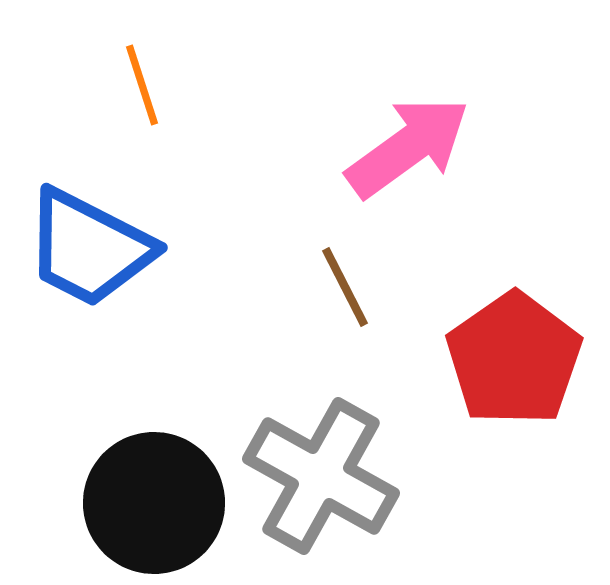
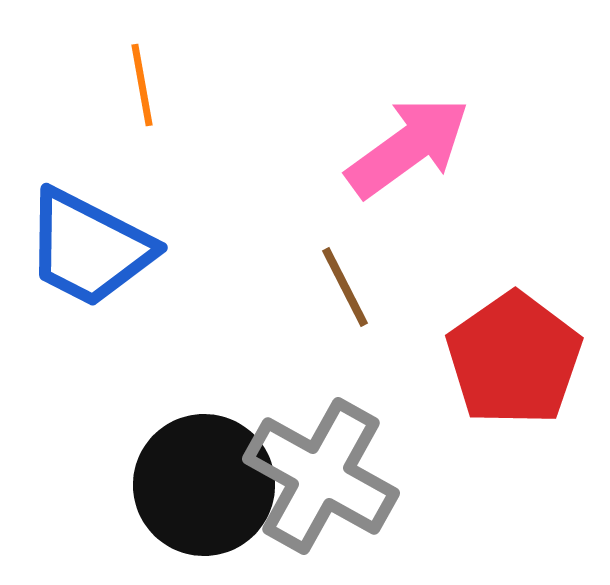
orange line: rotated 8 degrees clockwise
black circle: moved 50 px right, 18 px up
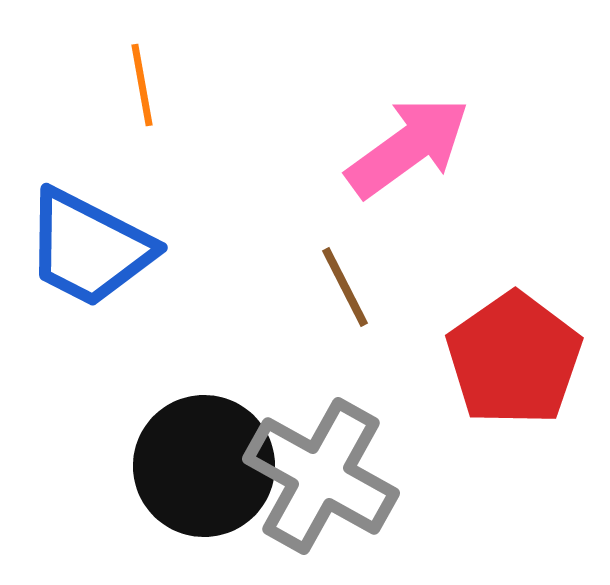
black circle: moved 19 px up
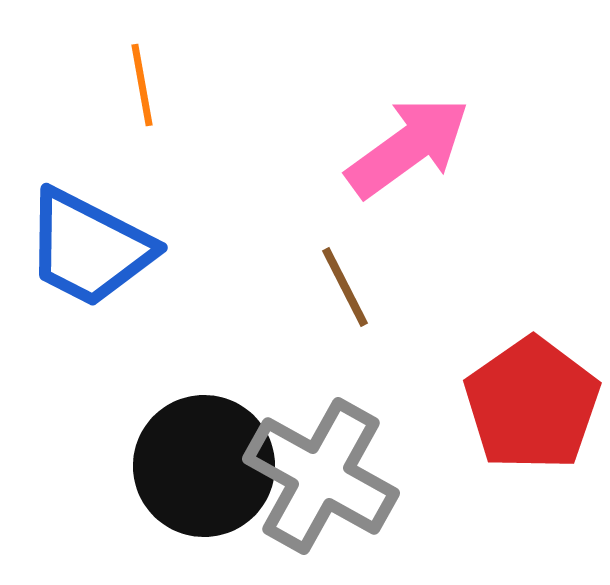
red pentagon: moved 18 px right, 45 px down
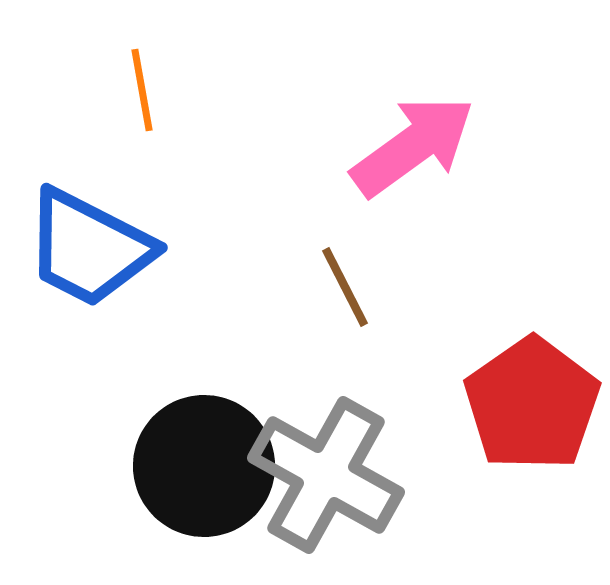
orange line: moved 5 px down
pink arrow: moved 5 px right, 1 px up
gray cross: moved 5 px right, 1 px up
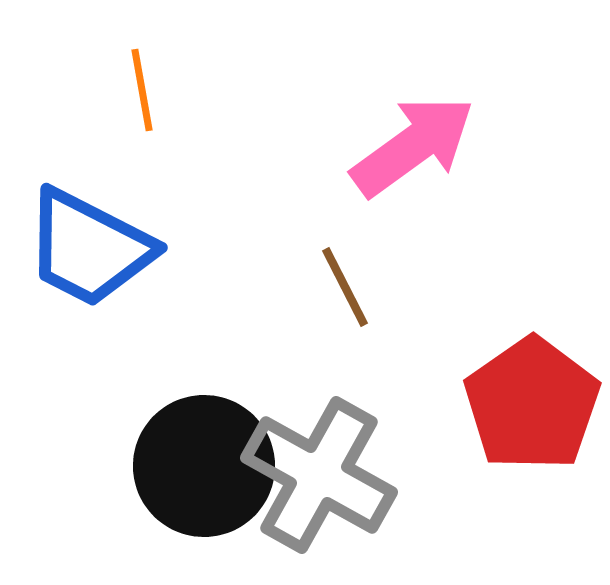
gray cross: moved 7 px left
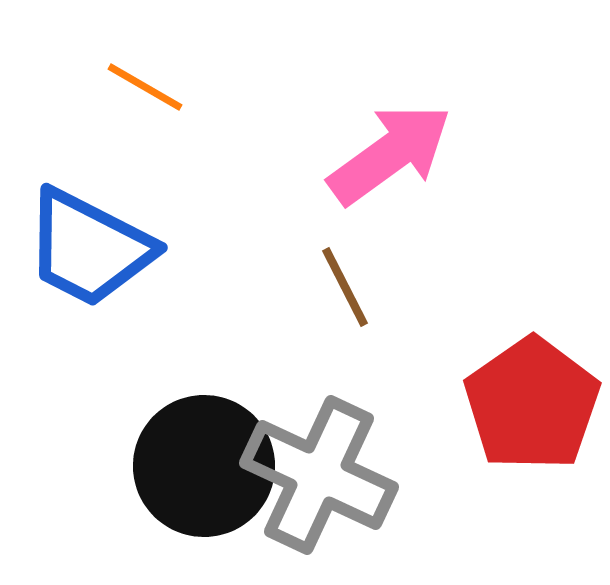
orange line: moved 3 px right, 3 px up; rotated 50 degrees counterclockwise
pink arrow: moved 23 px left, 8 px down
gray cross: rotated 4 degrees counterclockwise
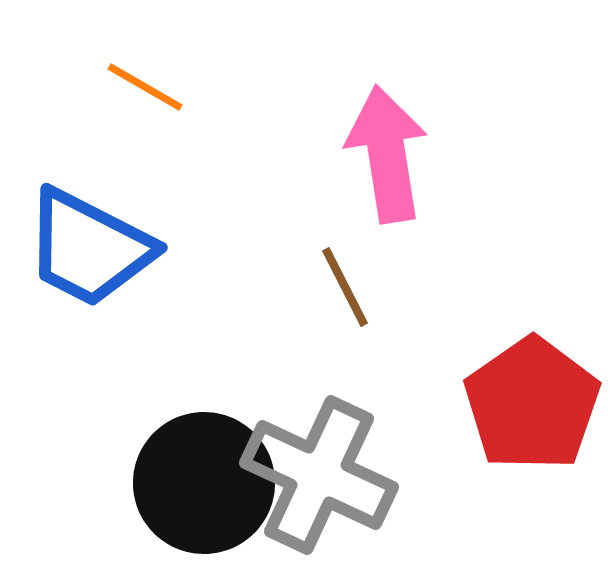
pink arrow: moved 3 px left; rotated 63 degrees counterclockwise
black circle: moved 17 px down
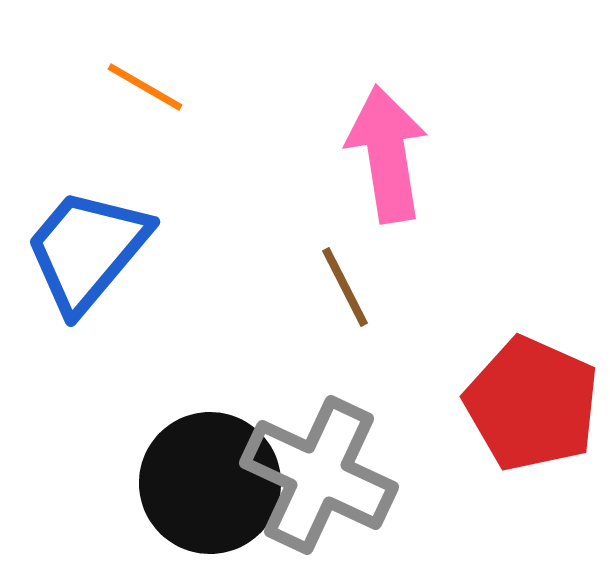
blue trapezoid: moved 2 px left, 2 px down; rotated 103 degrees clockwise
red pentagon: rotated 13 degrees counterclockwise
black circle: moved 6 px right
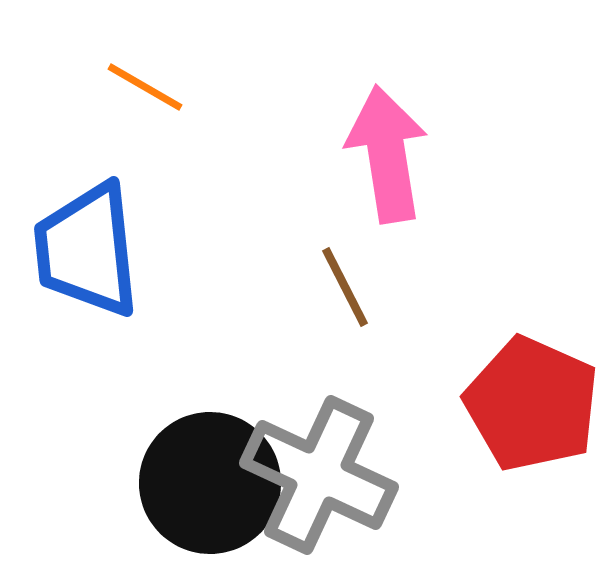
blue trapezoid: rotated 46 degrees counterclockwise
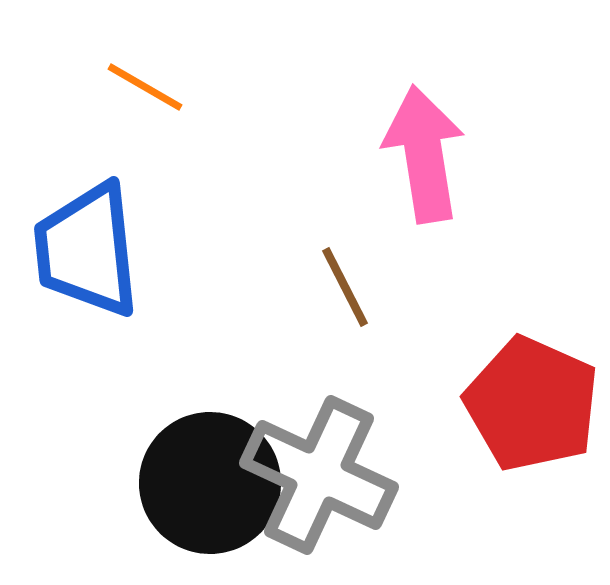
pink arrow: moved 37 px right
